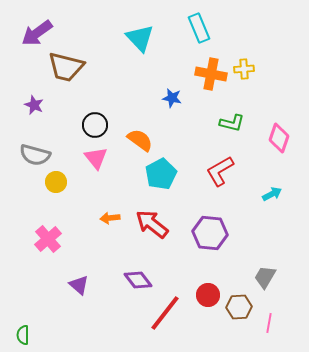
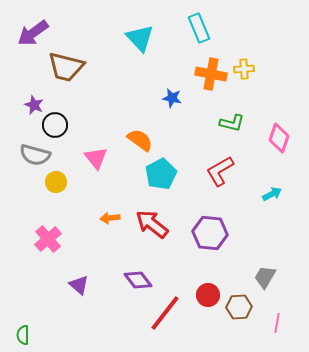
purple arrow: moved 4 px left
black circle: moved 40 px left
pink line: moved 8 px right
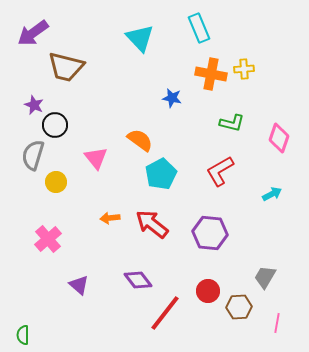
gray semicircle: moved 2 px left; rotated 92 degrees clockwise
red circle: moved 4 px up
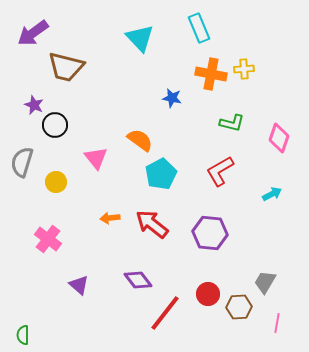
gray semicircle: moved 11 px left, 7 px down
pink cross: rotated 12 degrees counterclockwise
gray trapezoid: moved 5 px down
red circle: moved 3 px down
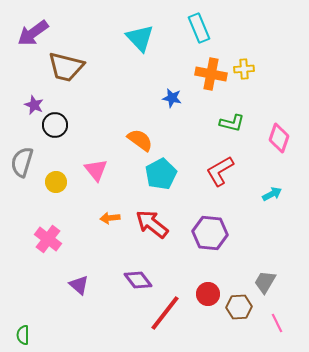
pink triangle: moved 12 px down
pink line: rotated 36 degrees counterclockwise
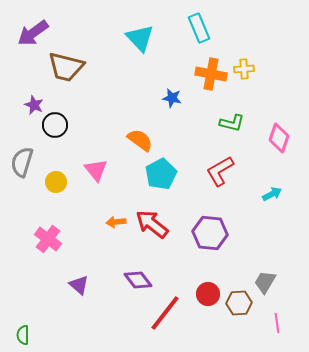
orange arrow: moved 6 px right, 4 px down
brown hexagon: moved 4 px up
pink line: rotated 18 degrees clockwise
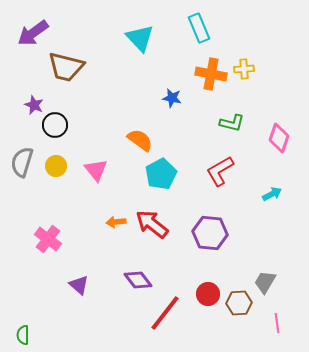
yellow circle: moved 16 px up
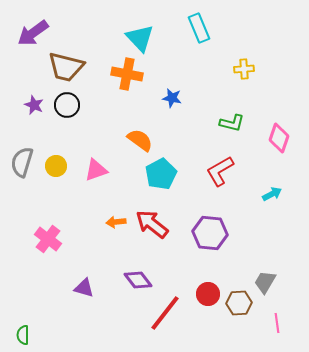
orange cross: moved 84 px left
black circle: moved 12 px right, 20 px up
pink triangle: rotated 50 degrees clockwise
purple triangle: moved 5 px right, 3 px down; rotated 25 degrees counterclockwise
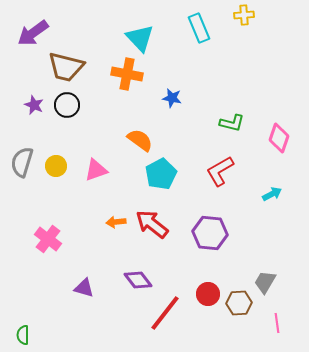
yellow cross: moved 54 px up
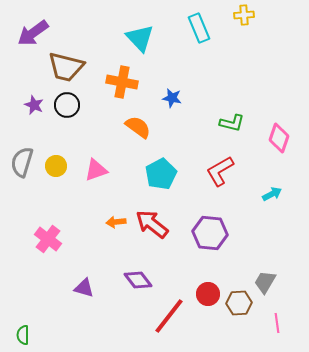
orange cross: moved 5 px left, 8 px down
orange semicircle: moved 2 px left, 13 px up
red line: moved 4 px right, 3 px down
